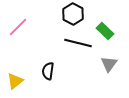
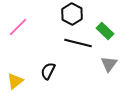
black hexagon: moved 1 px left
black semicircle: rotated 18 degrees clockwise
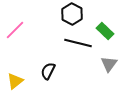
pink line: moved 3 px left, 3 px down
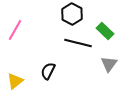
pink line: rotated 15 degrees counterclockwise
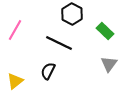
black line: moved 19 px left; rotated 12 degrees clockwise
